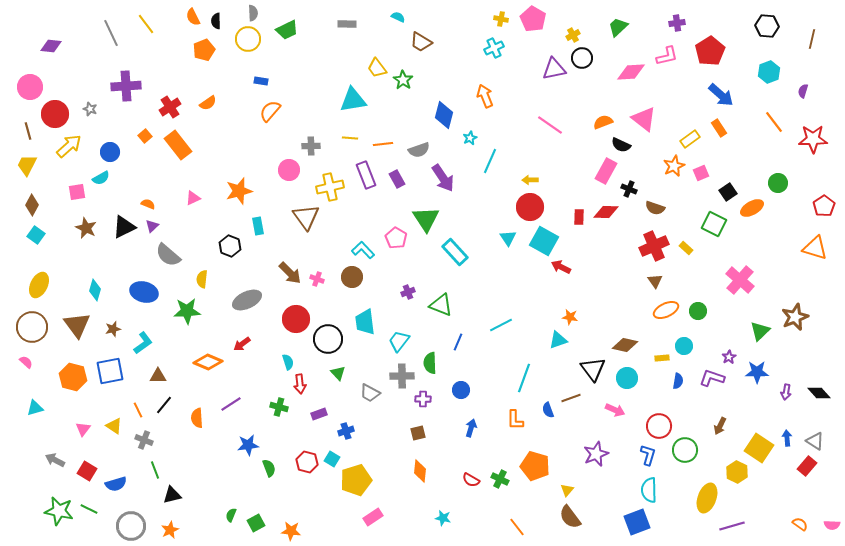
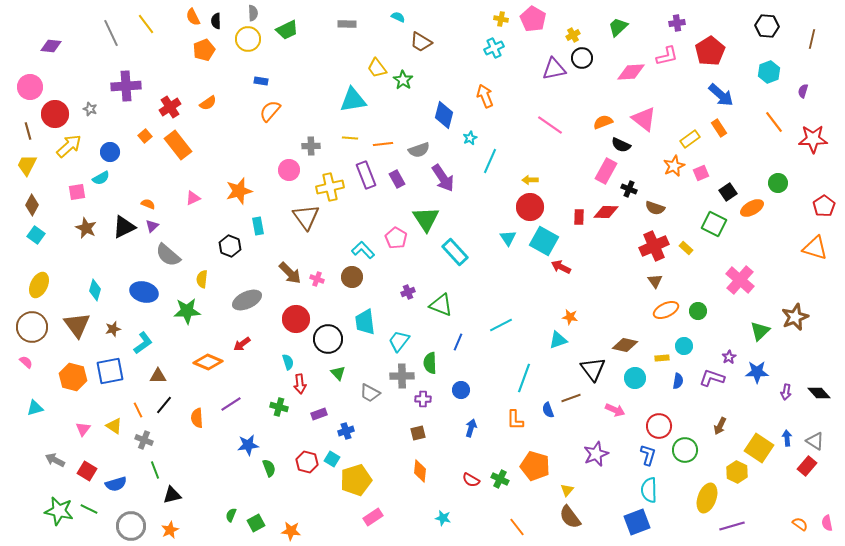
cyan circle at (627, 378): moved 8 px right
pink semicircle at (832, 525): moved 5 px left, 2 px up; rotated 77 degrees clockwise
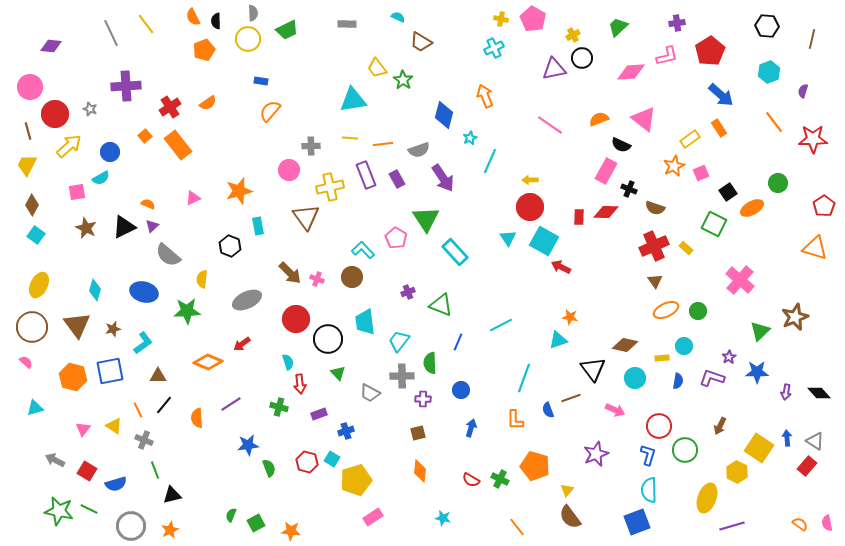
orange semicircle at (603, 122): moved 4 px left, 3 px up
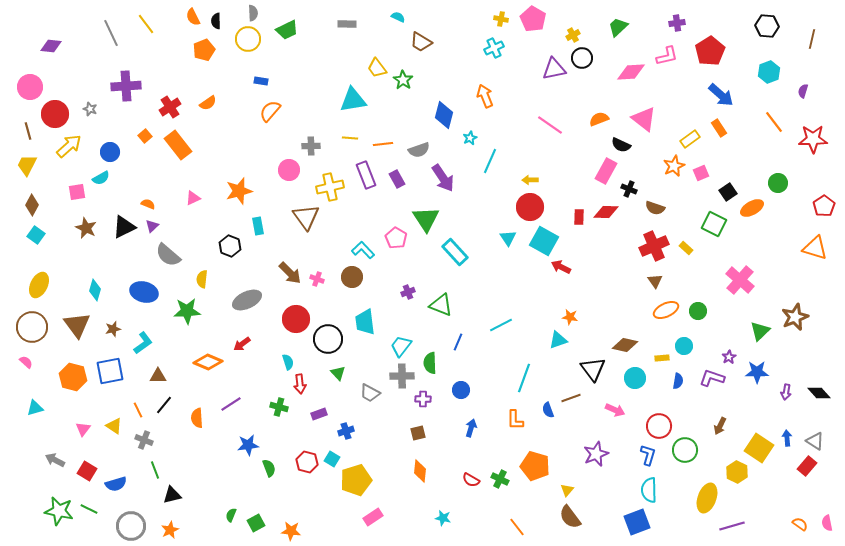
cyan trapezoid at (399, 341): moved 2 px right, 5 px down
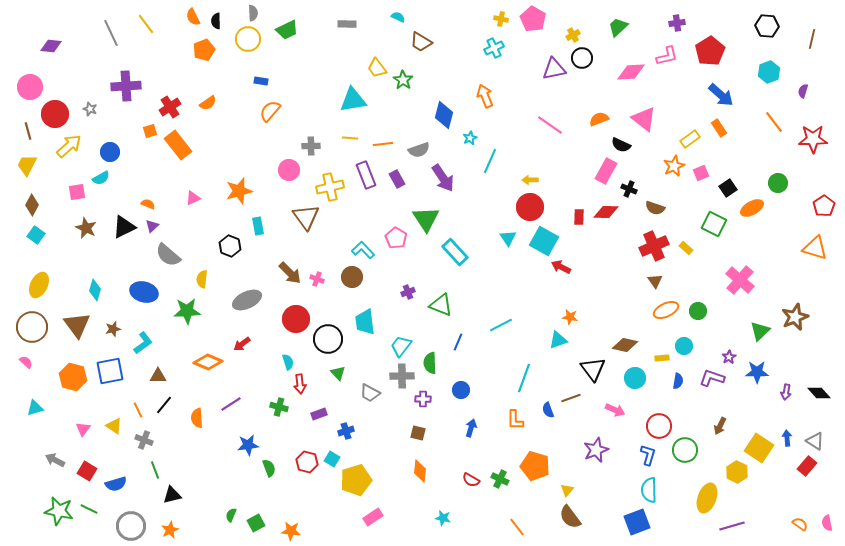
orange square at (145, 136): moved 5 px right, 5 px up; rotated 24 degrees clockwise
black square at (728, 192): moved 4 px up
brown square at (418, 433): rotated 28 degrees clockwise
purple star at (596, 454): moved 4 px up
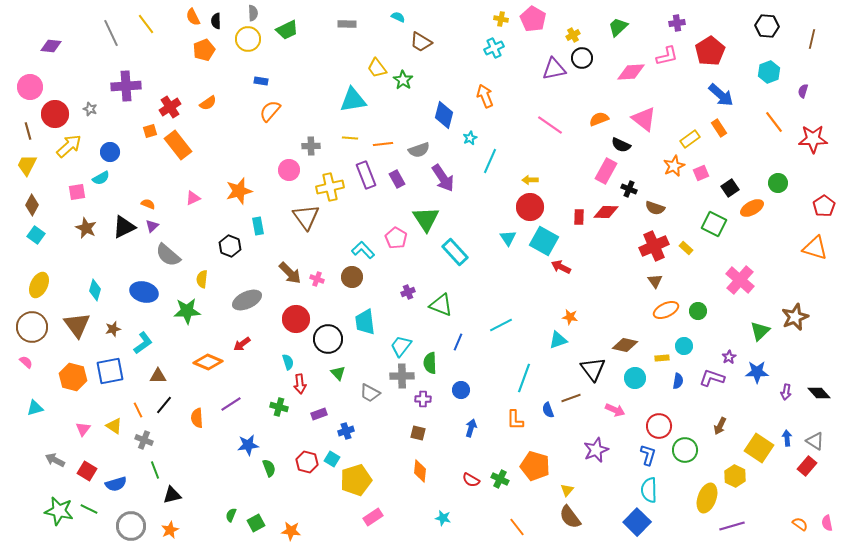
black square at (728, 188): moved 2 px right
yellow hexagon at (737, 472): moved 2 px left, 4 px down
blue square at (637, 522): rotated 24 degrees counterclockwise
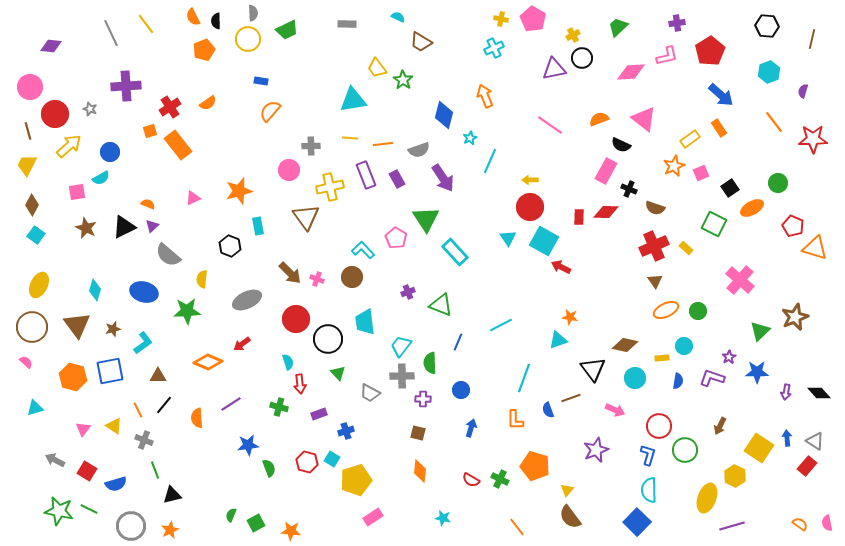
red pentagon at (824, 206): moved 31 px left, 20 px down; rotated 15 degrees counterclockwise
